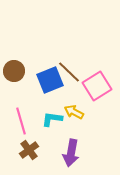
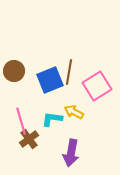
brown line: rotated 55 degrees clockwise
brown cross: moved 11 px up
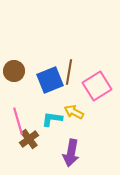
pink line: moved 3 px left
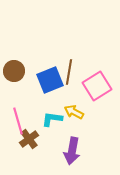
purple arrow: moved 1 px right, 2 px up
